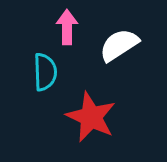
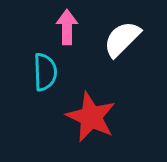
white semicircle: moved 3 px right, 6 px up; rotated 12 degrees counterclockwise
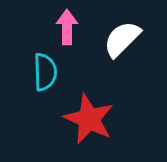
red star: moved 2 px left, 2 px down
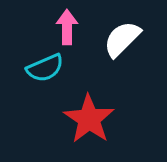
cyan semicircle: moved 4 px up; rotated 69 degrees clockwise
red star: rotated 9 degrees clockwise
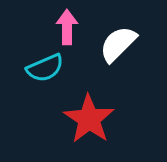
white semicircle: moved 4 px left, 5 px down
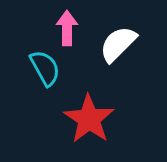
pink arrow: moved 1 px down
cyan semicircle: rotated 96 degrees counterclockwise
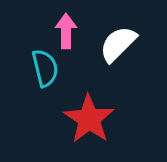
pink arrow: moved 1 px left, 3 px down
cyan semicircle: rotated 15 degrees clockwise
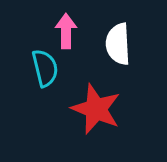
white semicircle: rotated 48 degrees counterclockwise
red star: moved 7 px right, 10 px up; rotated 12 degrees counterclockwise
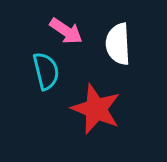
pink arrow: rotated 124 degrees clockwise
cyan semicircle: moved 1 px right, 3 px down
